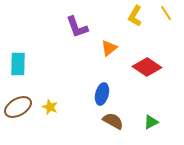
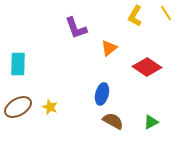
purple L-shape: moved 1 px left, 1 px down
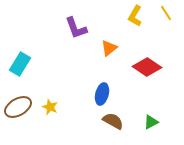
cyan rectangle: moved 2 px right; rotated 30 degrees clockwise
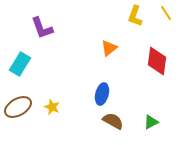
yellow L-shape: rotated 10 degrees counterclockwise
purple L-shape: moved 34 px left
red diamond: moved 10 px right, 6 px up; rotated 64 degrees clockwise
yellow star: moved 2 px right
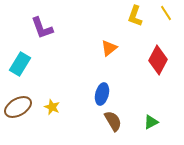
red diamond: moved 1 px right, 1 px up; rotated 20 degrees clockwise
brown semicircle: rotated 30 degrees clockwise
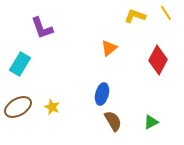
yellow L-shape: rotated 90 degrees clockwise
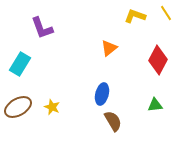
green triangle: moved 4 px right, 17 px up; rotated 21 degrees clockwise
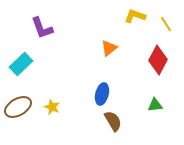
yellow line: moved 11 px down
cyan rectangle: moved 1 px right; rotated 15 degrees clockwise
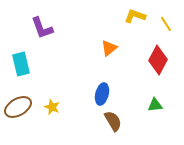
cyan rectangle: rotated 60 degrees counterclockwise
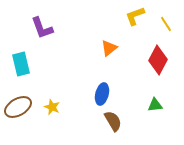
yellow L-shape: rotated 40 degrees counterclockwise
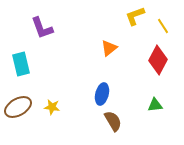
yellow line: moved 3 px left, 2 px down
yellow star: rotated 14 degrees counterclockwise
